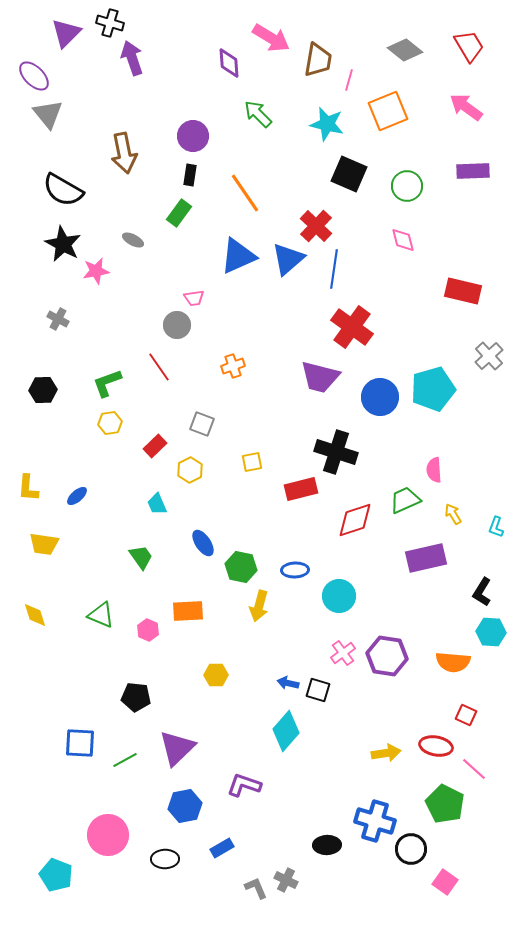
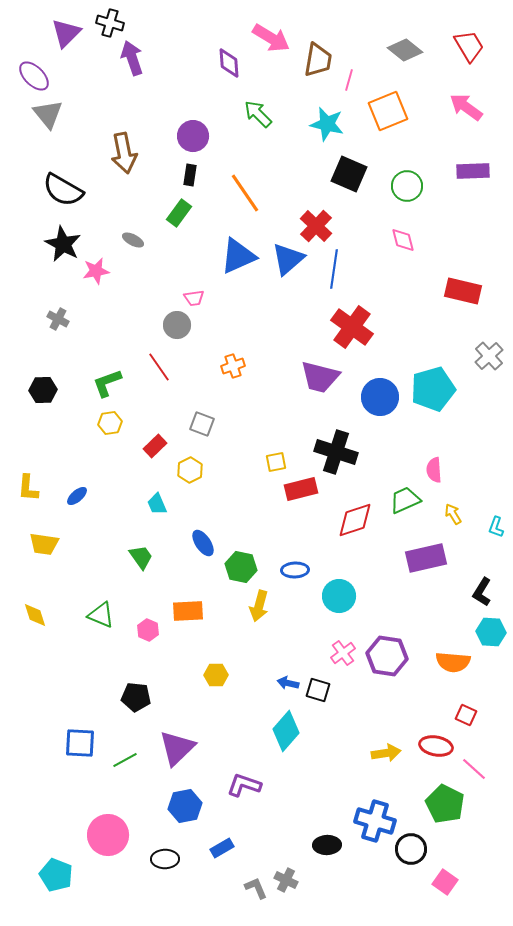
yellow square at (252, 462): moved 24 px right
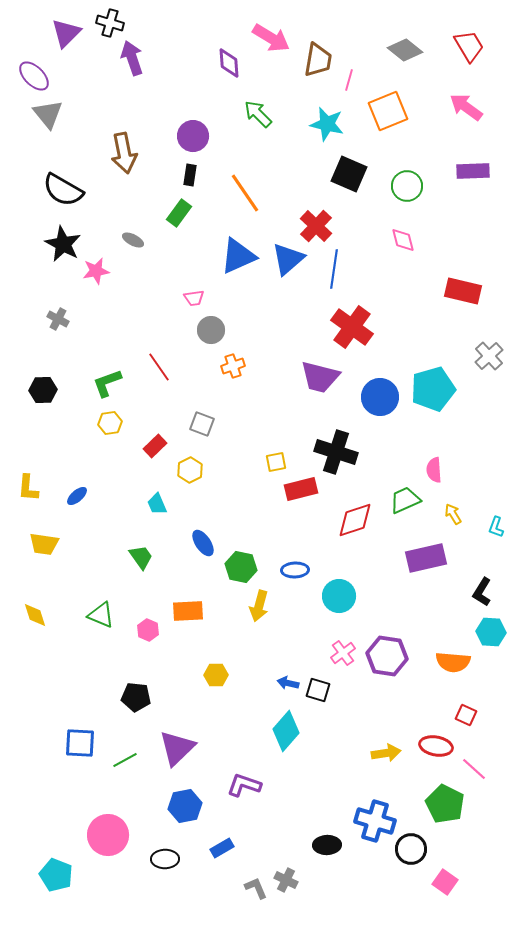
gray circle at (177, 325): moved 34 px right, 5 px down
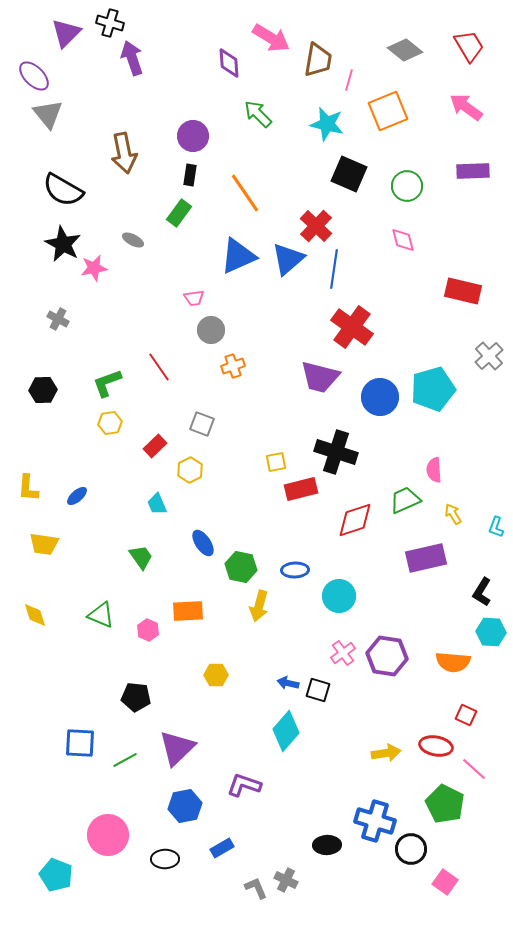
pink star at (96, 271): moved 2 px left, 3 px up
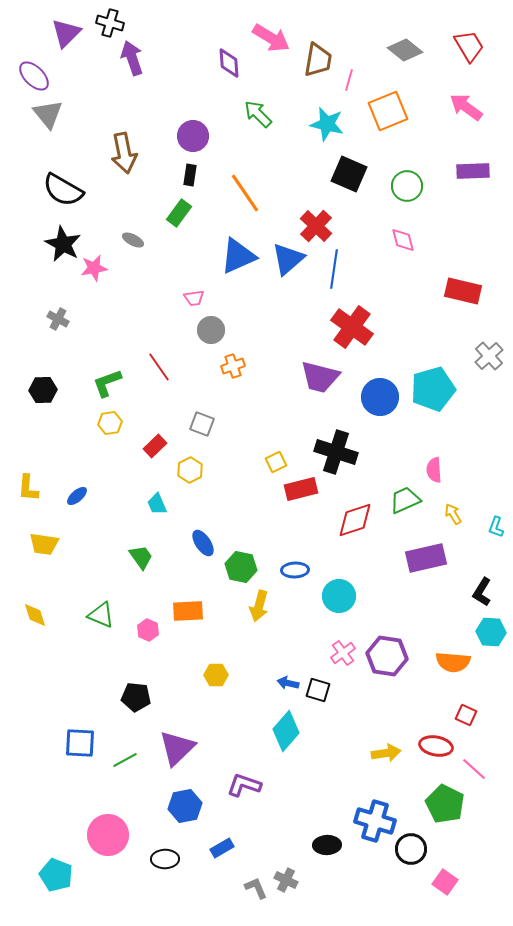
yellow square at (276, 462): rotated 15 degrees counterclockwise
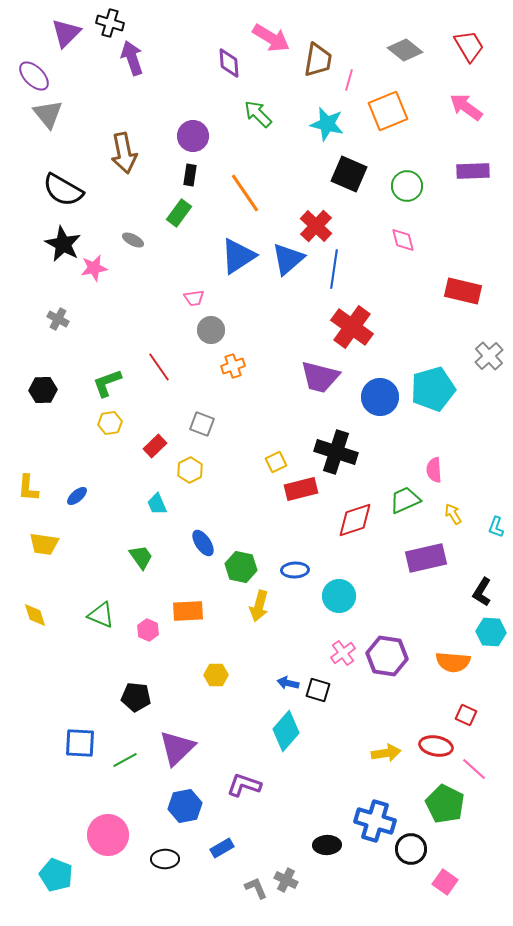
blue triangle at (238, 256): rotated 9 degrees counterclockwise
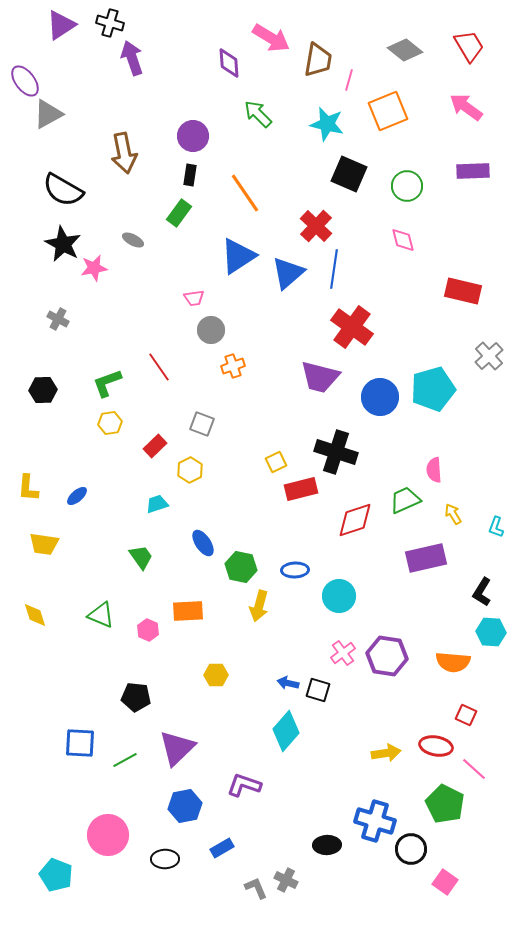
purple triangle at (66, 33): moved 5 px left, 8 px up; rotated 12 degrees clockwise
purple ellipse at (34, 76): moved 9 px left, 5 px down; rotated 8 degrees clockwise
gray triangle at (48, 114): rotated 40 degrees clockwise
blue triangle at (288, 259): moved 14 px down
cyan trapezoid at (157, 504): rotated 95 degrees clockwise
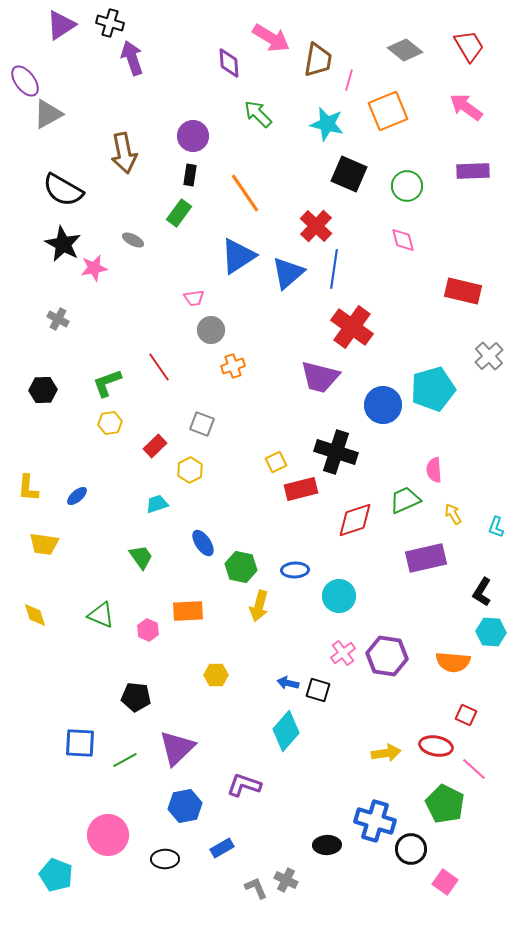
blue circle at (380, 397): moved 3 px right, 8 px down
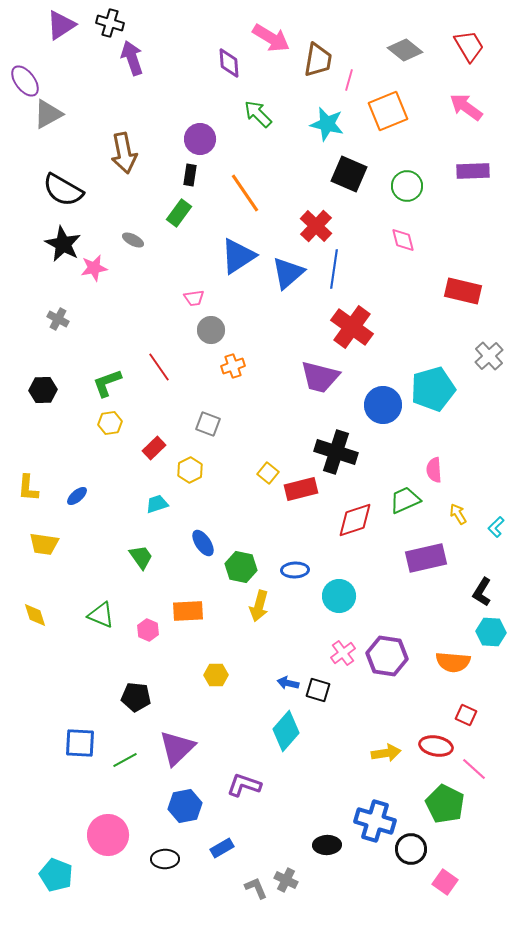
purple circle at (193, 136): moved 7 px right, 3 px down
gray square at (202, 424): moved 6 px right
red rectangle at (155, 446): moved 1 px left, 2 px down
yellow square at (276, 462): moved 8 px left, 11 px down; rotated 25 degrees counterclockwise
yellow arrow at (453, 514): moved 5 px right
cyan L-shape at (496, 527): rotated 25 degrees clockwise
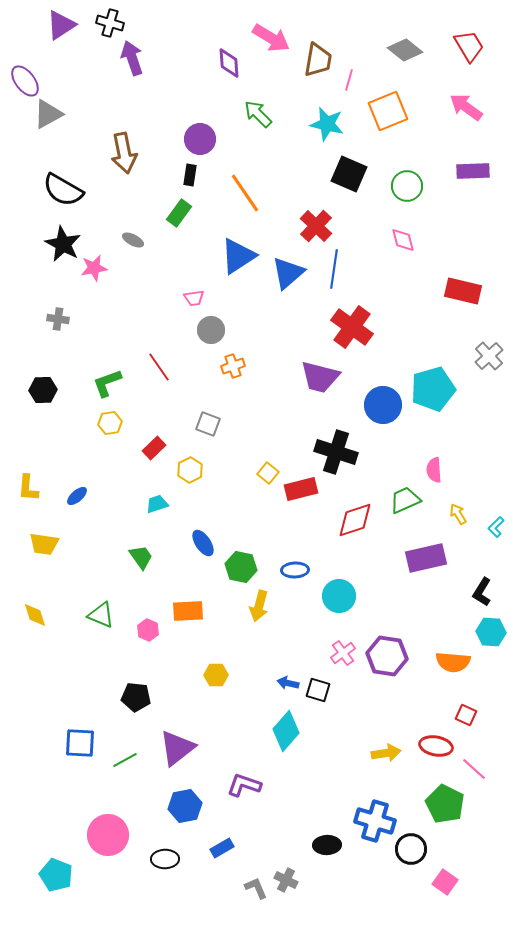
gray cross at (58, 319): rotated 20 degrees counterclockwise
purple triangle at (177, 748): rotated 6 degrees clockwise
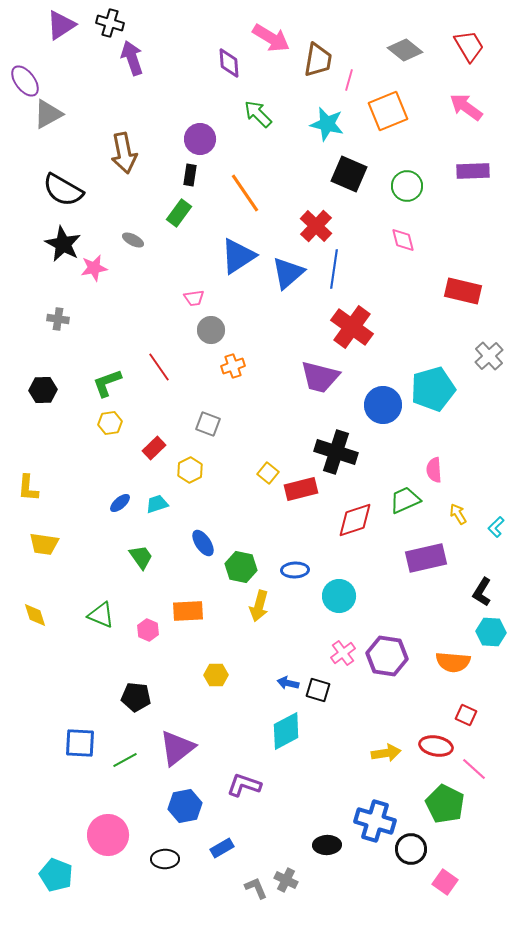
blue ellipse at (77, 496): moved 43 px right, 7 px down
cyan diamond at (286, 731): rotated 21 degrees clockwise
